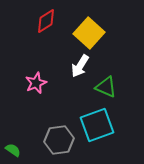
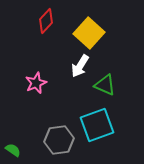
red diamond: rotated 15 degrees counterclockwise
green triangle: moved 1 px left, 2 px up
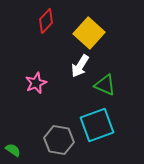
gray hexagon: rotated 16 degrees clockwise
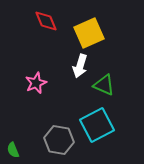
red diamond: rotated 65 degrees counterclockwise
yellow square: rotated 24 degrees clockwise
white arrow: rotated 15 degrees counterclockwise
green triangle: moved 1 px left
cyan square: rotated 8 degrees counterclockwise
green semicircle: rotated 147 degrees counterclockwise
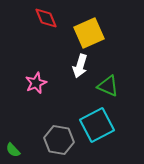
red diamond: moved 3 px up
green triangle: moved 4 px right, 1 px down
green semicircle: rotated 21 degrees counterclockwise
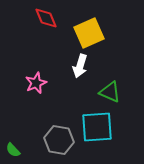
green triangle: moved 2 px right, 6 px down
cyan square: moved 2 px down; rotated 24 degrees clockwise
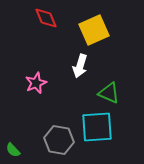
yellow square: moved 5 px right, 3 px up
green triangle: moved 1 px left, 1 px down
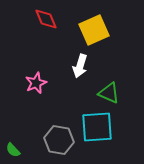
red diamond: moved 1 px down
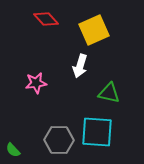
red diamond: rotated 20 degrees counterclockwise
pink star: rotated 15 degrees clockwise
green triangle: rotated 10 degrees counterclockwise
cyan square: moved 5 px down; rotated 8 degrees clockwise
gray hexagon: rotated 8 degrees counterclockwise
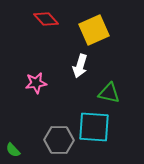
cyan square: moved 3 px left, 5 px up
